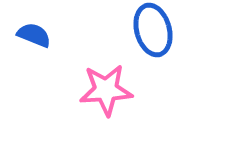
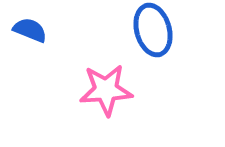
blue semicircle: moved 4 px left, 5 px up
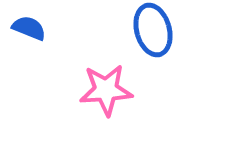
blue semicircle: moved 1 px left, 2 px up
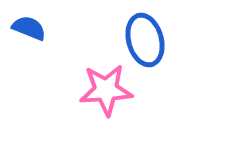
blue ellipse: moved 8 px left, 10 px down
